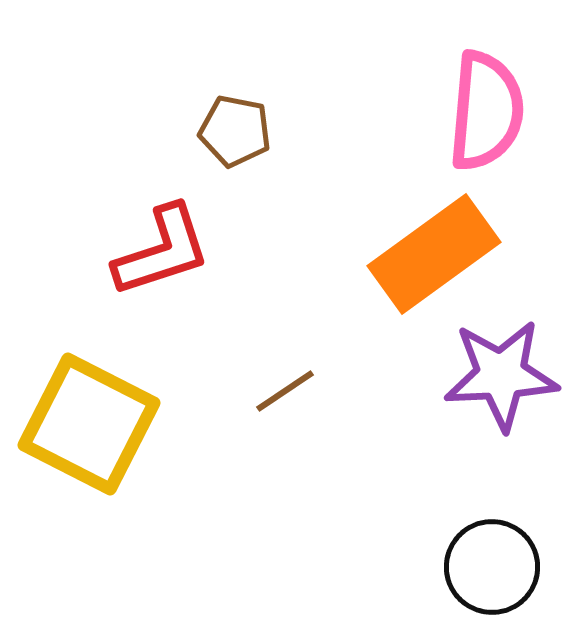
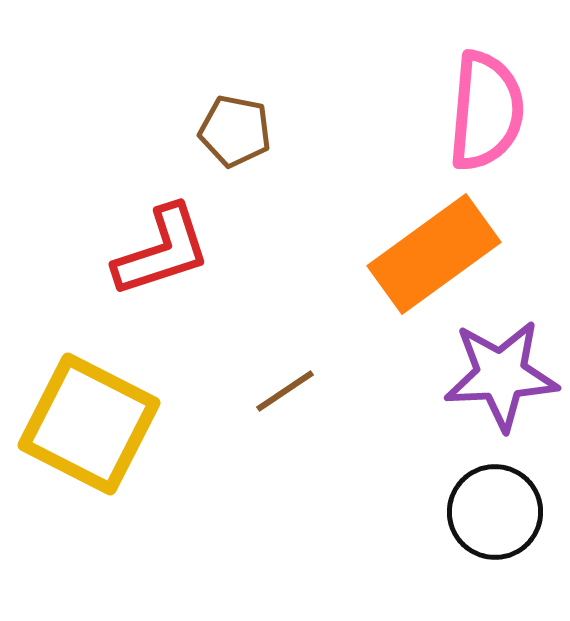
black circle: moved 3 px right, 55 px up
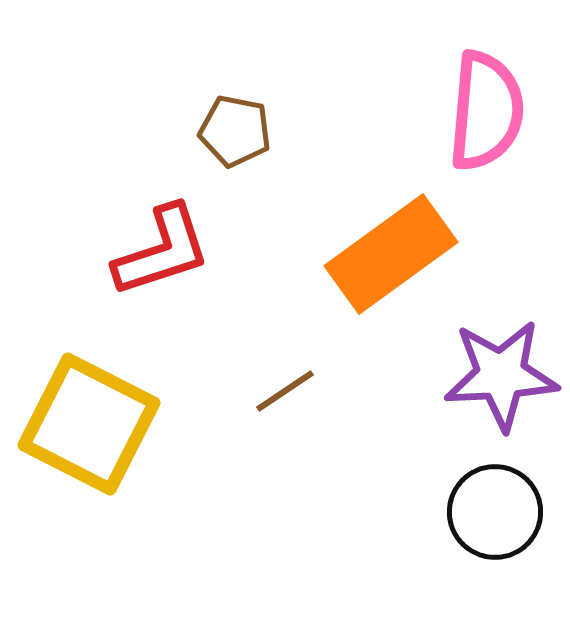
orange rectangle: moved 43 px left
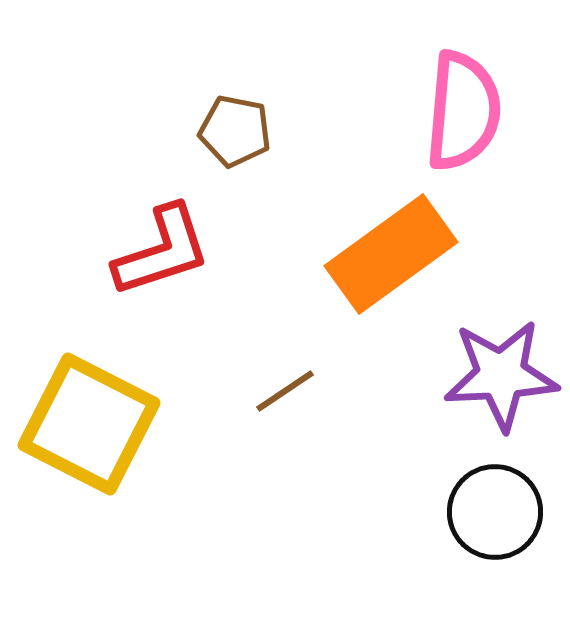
pink semicircle: moved 23 px left
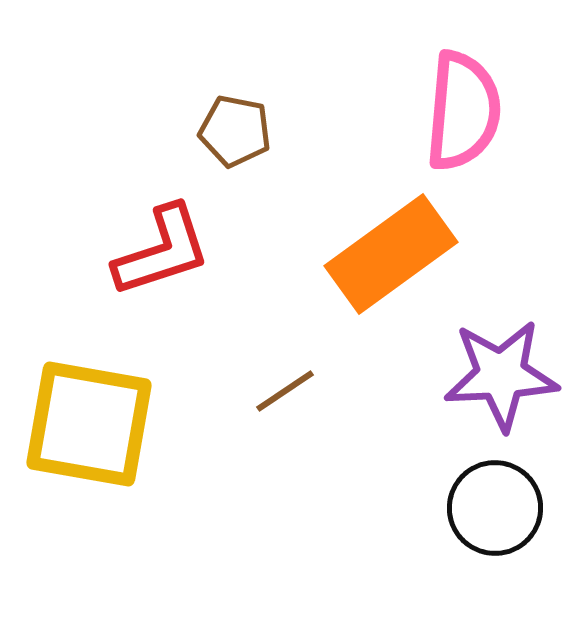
yellow square: rotated 17 degrees counterclockwise
black circle: moved 4 px up
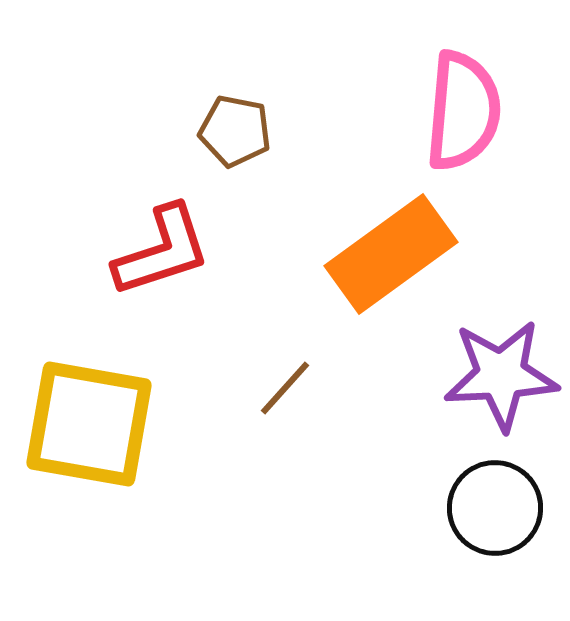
brown line: moved 3 px up; rotated 14 degrees counterclockwise
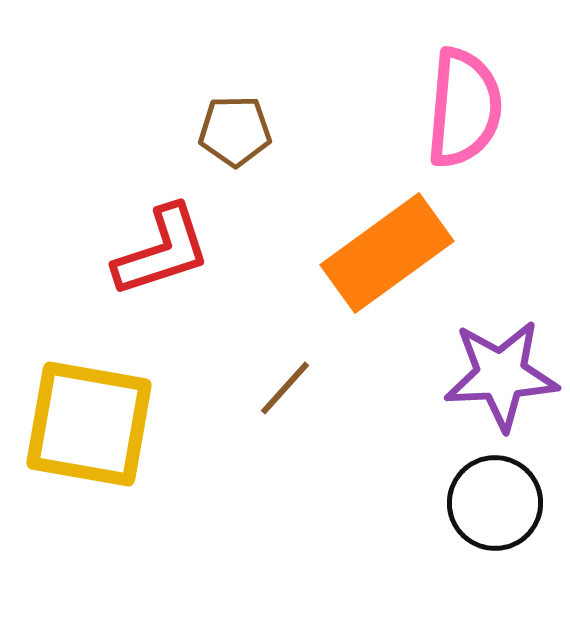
pink semicircle: moved 1 px right, 3 px up
brown pentagon: rotated 12 degrees counterclockwise
orange rectangle: moved 4 px left, 1 px up
black circle: moved 5 px up
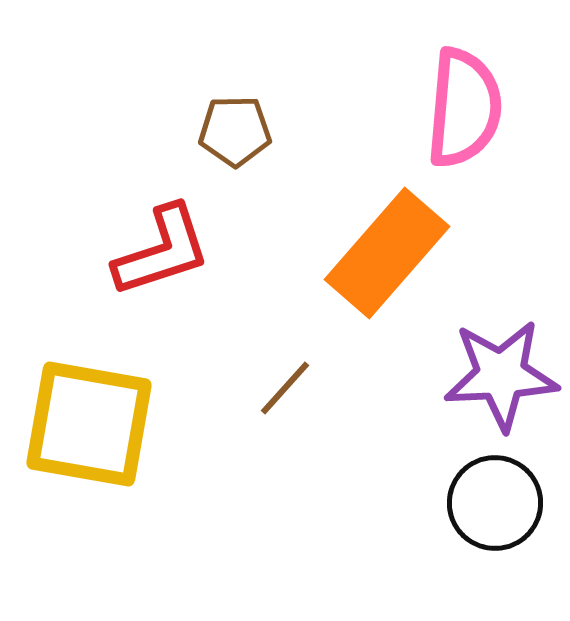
orange rectangle: rotated 13 degrees counterclockwise
